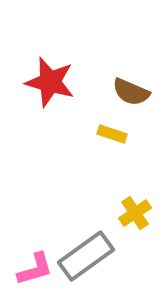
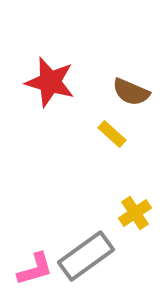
yellow rectangle: rotated 24 degrees clockwise
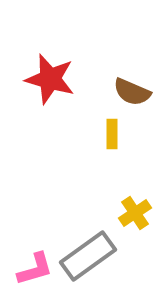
red star: moved 3 px up
brown semicircle: moved 1 px right
yellow rectangle: rotated 48 degrees clockwise
gray rectangle: moved 2 px right
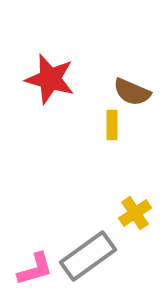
yellow rectangle: moved 9 px up
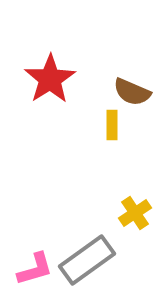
red star: rotated 24 degrees clockwise
gray rectangle: moved 1 px left, 4 px down
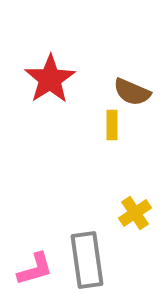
gray rectangle: rotated 62 degrees counterclockwise
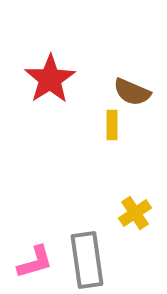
pink L-shape: moved 7 px up
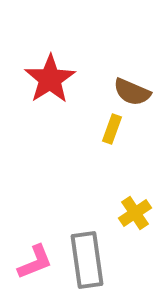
yellow rectangle: moved 4 px down; rotated 20 degrees clockwise
pink L-shape: rotated 6 degrees counterclockwise
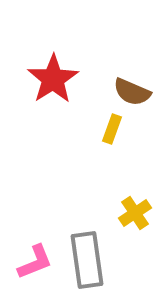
red star: moved 3 px right
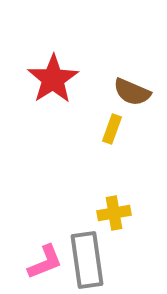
yellow cross: moved 21 px left; rotated 24 degrees clockwise
pink L-shape: moved 10 px right
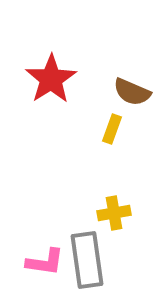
red star: moved 2 px left
pink L-shape: rotated 30 degrees clockwise
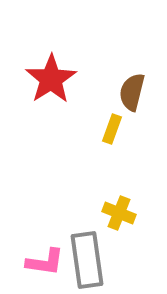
brown semicircle: rotated 81 degrees clockwise
yellow cross: moved 5 px right; rotated 32 degrees clockwise
